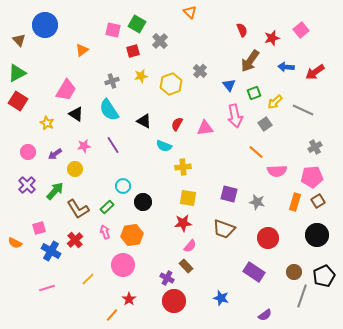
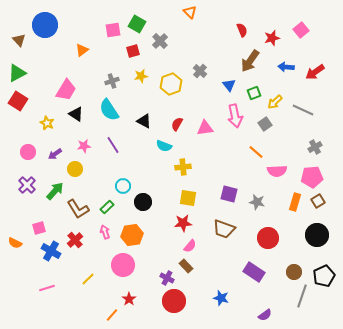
pink square at (113, 30): rotated 21 degrees counterclockwise
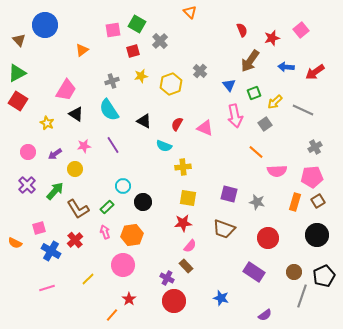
pink triangle at (205, 128): rotated 30 degrees clockwise
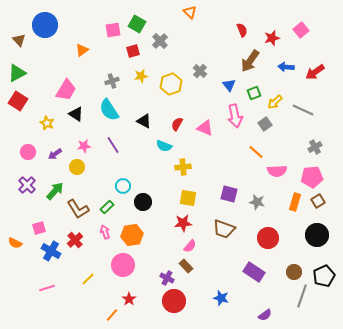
yellow circle at (75, 169): moved 2 px right, 2 px up
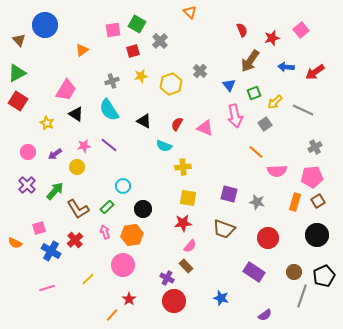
purple line at (113, 145): moved 4 px left; rotated 18 degrees counterclockwise
black circle at (143, 202): moved 7 px down
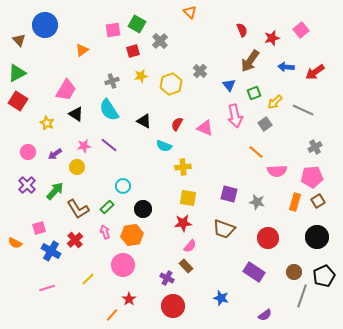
black circle at (317, 235): moved 2 px down
red circle at (174, 301): moved 1 px left, 5 px down
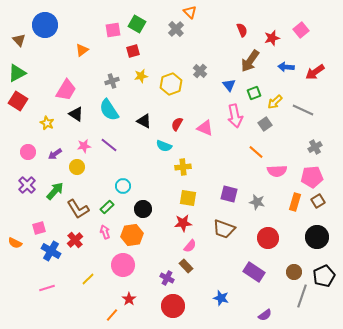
gray cross at (160, 41): moved 16 px right, 12 px up
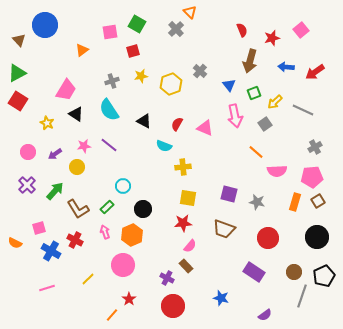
pink square at (113, 30): moved 3 px left, 2 px down
brown arrow at (250, 61): rotated 20 degrees counterclockwise
orange hexagon at (132, 235): rotated 15 degrees counterclockwise
red cross at (75, 240): rotated 21 degrees counterclockwise
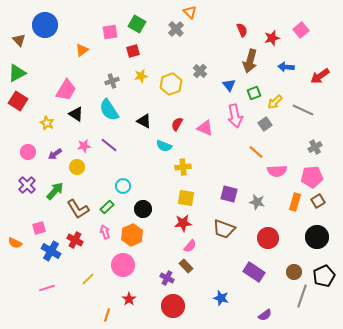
red arrow at (315, 72): moved 5 px right, 4 px down
yellow square at (188, 198): moved 2 px left
orange line at (112, 315): moved 5 px left; rotated 24 degrees counterclockwise
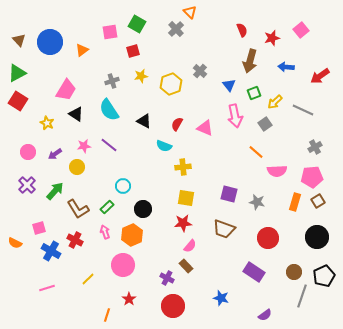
blue circle at (45, 25): moved 5 px right, 17 px down
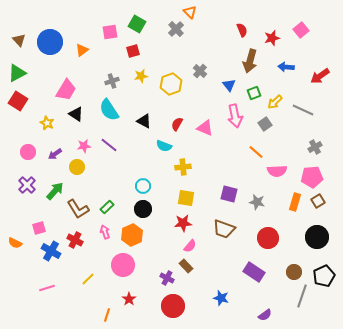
cyan circle at (123, 186): moved 20 px right
